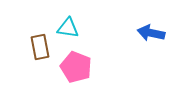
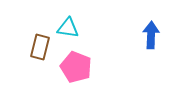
blue arrow: moved 2 px down; rotated 80 degrees clockwise
brown rectangle: rotated 25 degrees clockwise
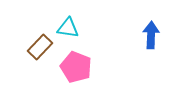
brown rectangle: rotated 30 degrees clockwise
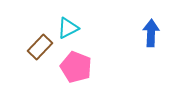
cyan triangle: rotated 35 degrees counterclockwise
blue arrow: moved 2 px up
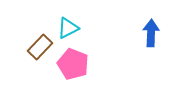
pink pentagon: moved 3 px left, 3 px up
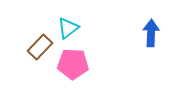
cyan triangle: rotated 10 degrees counterclockwise
pink pentagon: rotated 20 degrees counterclockwise
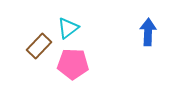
blue arrow: moved 3 px left, 1 px up
brown rectangle: moved 1 px left, 1 px up
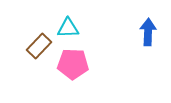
cyan triangle: rotated 35 degrees clockwise
